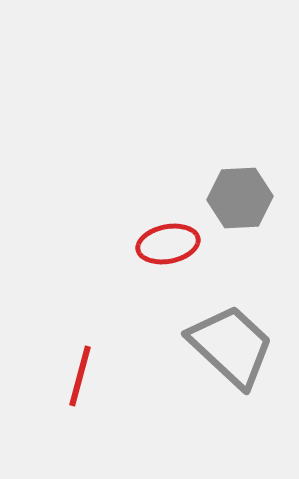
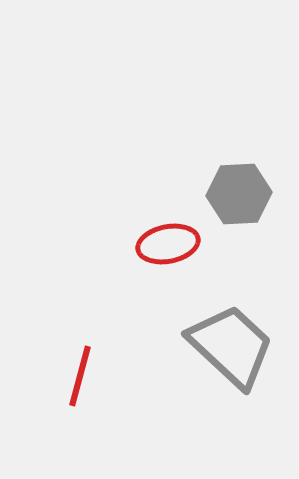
gray hexagon: moved 1 px left, 4 px up
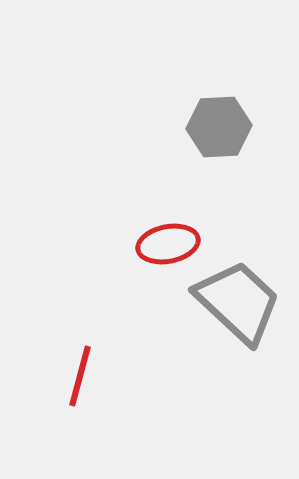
gray hexagon: moved 20 px left, 67 px up
gray trapezoid: moved 7 px right, 44 px up
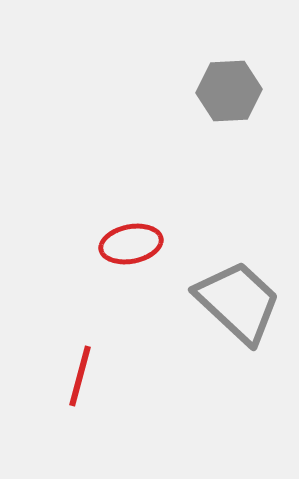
gray hexagon: moved 10 px right, 36 px up
red ellipse: moved 37 px left
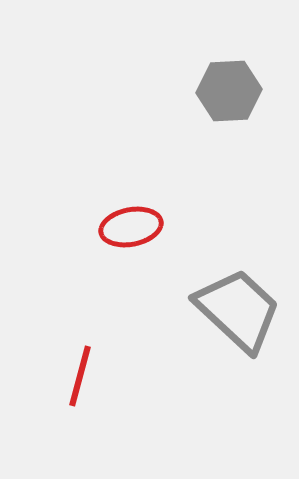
red ellipse: moved 17 px up
gray trapezoid: moved 8 px down
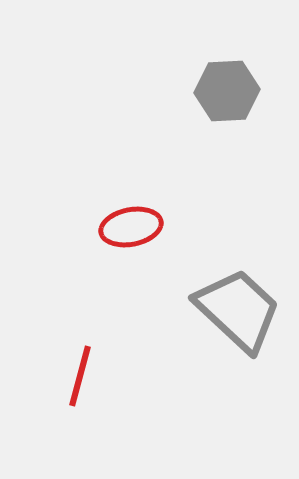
gray hexagon: moved 2 px left
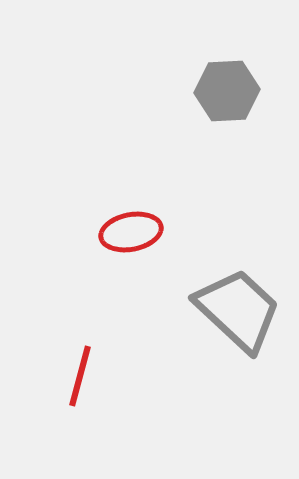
red ellipse: moved 5 px down
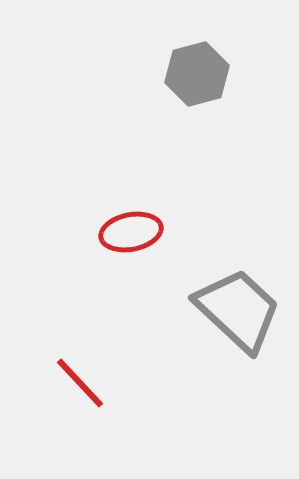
gray hexagon: moved 30 px left, 17 px up; rotated 12 degrees counterclockwise
red line: moved 7 px down; rotated 58 degrees counterclockwise
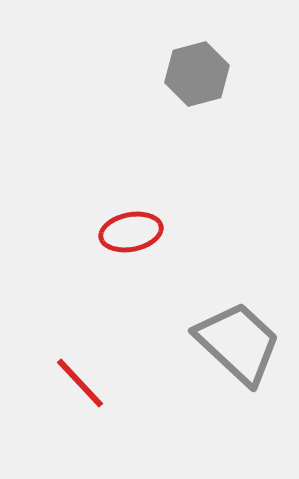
gray trapezoid: moved 33 px down
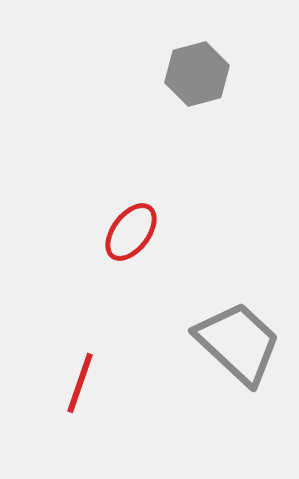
red ellipse: rotated 42 degrees counterclockwise
red line: rotated 62 degrees clockwise
